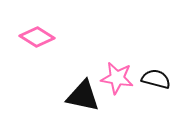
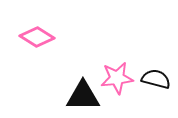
pink star: rotated 16 degrees counterclockwise
black triangle: rotated 12 degrees counterclockwise
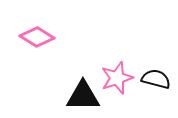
pink star: rotated 12 degrees counterclockwise
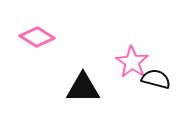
pink star: moved 15 px right, 16 px up; rotated 20 degrees counterclockwise
black triangle: moved 8 px up
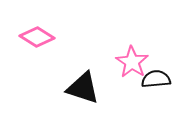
black semicircle: rotated 20 degrees counterclockwise
black triangle: rotated 18 degrees clockwise
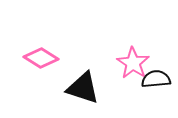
pink diamond: moved 4 px right, 21 px down
pink star: moved 1 px right, 1 px down
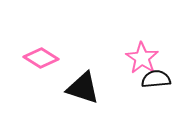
pink star: moved 9 px right, 5 px up
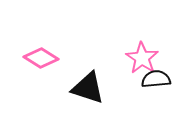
black triangle: moved 5 px right
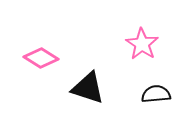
pink star: moved 14 px up
black semicircle: moved 15 px down
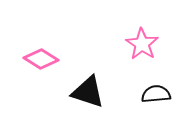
pink diamond: moved 1 px down
black triangle: moved 4 px down
